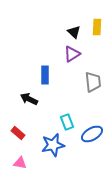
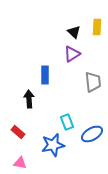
black arrow: rotated 60 degrees clockwise
red rectangle: moved 1 px up
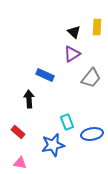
blue rectangle: rotated 66 degrees counterclockwise
gray trapezoid: moved 2 px left, 4 px up; rotated 45 degrees clockwise
blue ellipse: rotated 20 degrees clockwise
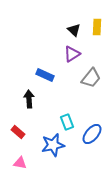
black triangle: moved 2 px up
blue ellipse: rotated 40 degrees counterclockwise
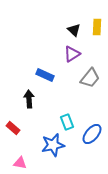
gray trapezoid: moved 1 px left
red rectangle: moved 5 px left, 4 px up
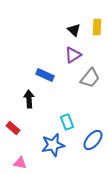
purple triangle: moved 1 px right, 1 px down
blue ellipse: moved 1 px right, 6 px down
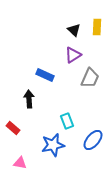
gray trapezoid: rotated 15 degrees counterclockwise
cyan rectangle: moved 1 px up
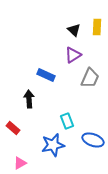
blue rectangle: moved 1 px right
blue ellipse: rotated 70 degrees clockwise
pink triangle: rotated 40 degrees counterclockwise
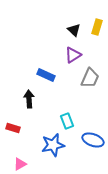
yellow rectangle: rotated 14 degrees clockwise
red rectangle: rotated 24 degrees counterclockwise
pink triangle: moved 1 px down
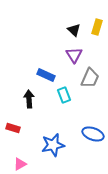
purple triangle: moved 1 px right; rotated 30 degrees counterclockwise
cyan rectangle: moved 3 px left, 26 px up
blue ellipse: moved 6 px up
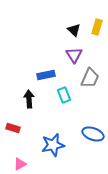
blue rectangle: rotated 36 degrees counterclockwise
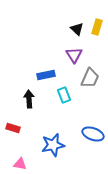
black triangle: moved 3 px right, 1 px up
pink triangle: rotated 40 degrees clockwise
